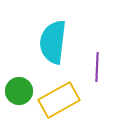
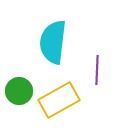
purple line: moved 3 px down
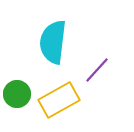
purple line: rotated 40 degrees clockwise
green circle: moved 2 px left, 3 px down
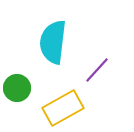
green circle: moved 6 px up
yellow rectangle: moved 4 px right, 8 px down
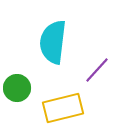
yellow rectangle: rotated 15 degrees clockwise
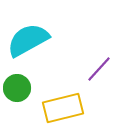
cyan semicircle: moved 25 px left, 2 px up; rotated 54 degrees clockwise
purple line: moved 2 px right, 1 px up
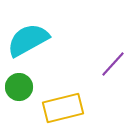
purple line: moved 14 px right, 5 px up
green circle: moved 2 px right, 1 px up
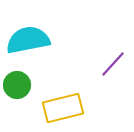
cyan semicircle: rotated 18 degrees clockwise
green circle: moved 2 px left, 2 px up
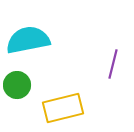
purple line: rotated 28 degrees counterclockwise
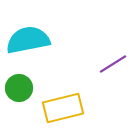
purple line: rotated 44 degrees clockwise
green circle: moved 2 px right, 3 px down
